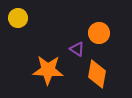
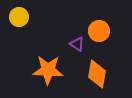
yellow circle: moved 1 px right, 1 px up
orange circle: moved 2 px up
purple triangle: moved 5 px up
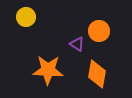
yellow circle: moved 7 px right
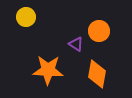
purple triangle: moved 1 px left
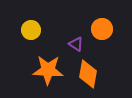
yellow circle: moved 5 px right, 13 px down
orange circle: moved 3 px right, 2 px up
orange diamond: moved 9 px left
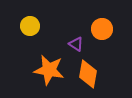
yellow circle: moved 1 px left, 4 px up
orange star: moved 1 px right; rotated 8 degrees clockwise
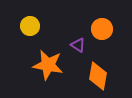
purple triangle: moved 2 px right, 1 px down
orange star: moved 1 px left, 5 px up
orange diamond: moved 10 px right, 2 px down
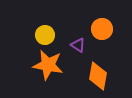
yellow circle: moved 15 px right, 9 px down
